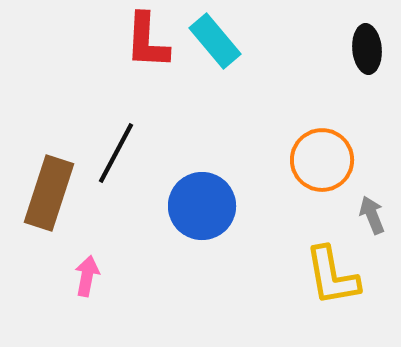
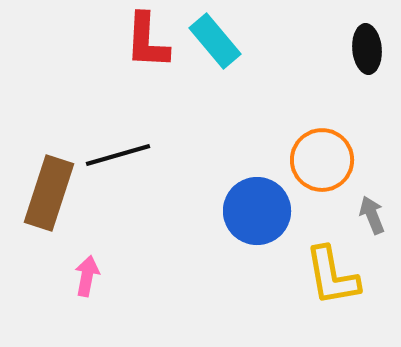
black line: moved 2 px right, 2 px down; rotated 46 degrees clockwise
blue circle: moved 55 px right, 5 px down
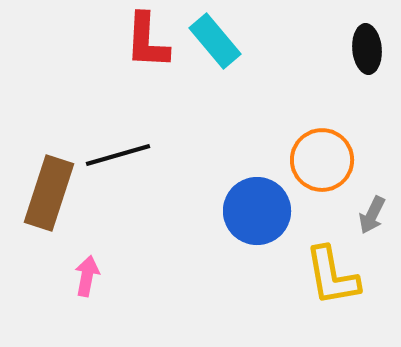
gray arrow: rotated 132 degrees counterclockwise
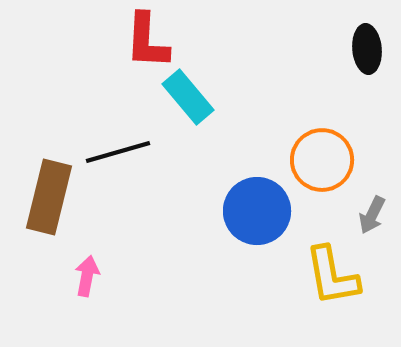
cyan rectangle: moved 27 px left, 56 px down
black line: moved 3 px up
brown rectangle: moved 4 px down; rotated 4 degrees counterclockwise
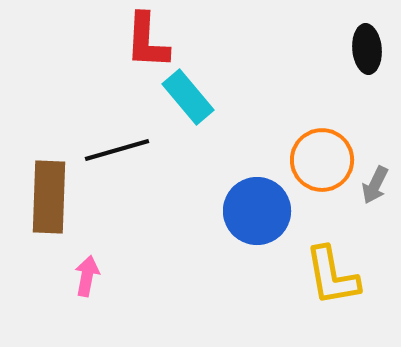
black line: moved 1 px left, 2 px up
brown rectangle: rotated 12 degrees counterclockwise
gray arrow: moved 3 px right, 30 px up
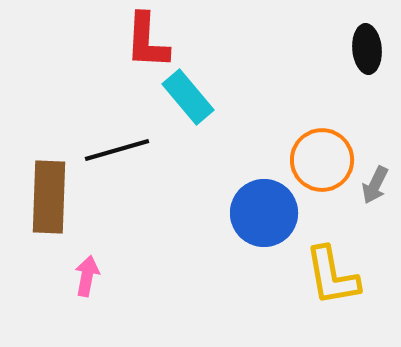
blue circle: moved 7 px right, 2 px down
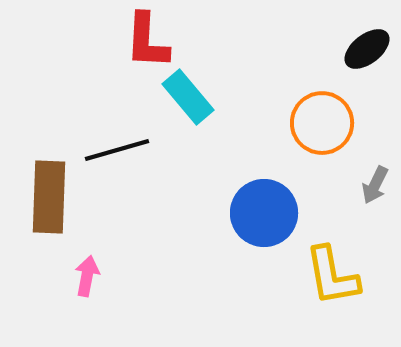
black ellipse: rotated 57 degrees clockwise
orange circle: moved 37 px up
